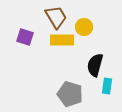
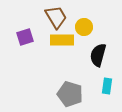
purple square: rotated 36 degrees counterclockwise
black semicircle: moved 3 px right, 10 px up
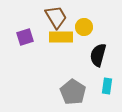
yellow rectangle: moved 1 px left, 3 px up
gray pentagon: moved 3 px right, 2 px up; rotated 15 degrees clockwise
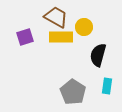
brown trapezoid: rotated 30 degrees counterclockwise
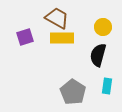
brown trapezoid: moved 1 px right, 1 px down
yellow circle: moved 19 px right
yellow rectangle: moved 1 px right, 1 px down
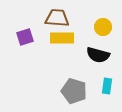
brown trapezoid: rotated 25 degrees counterclockwise
black semicircle: rotated 90 degrees counterclockwise
gray pentagon: moved 1 px right, 1 px up; rotated 15 degrees counterclockwise
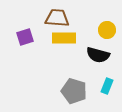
yellow circle: moved 4 px right, 3 px down
yellow rectangle: moved 2 px right
cyan rectangle: rotated 14 degrees clockwise
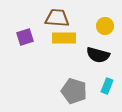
yellow circle: moved 2 px left, 4 px up
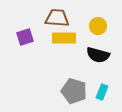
yellow circle: moved 7 px left
cyan rectangle: moved 5 px left, 6 px down
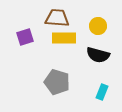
gray pentagon: moved 17 px left, 9 px up
